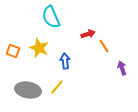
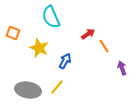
red arrow: rotated 16 degrees counterclockwise
orange square: moved 18 px up
blue arrow: rotated 35 degrees clockwise
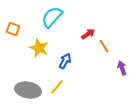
cyan semicircle: moved 1 px right; rotated 65 degrees clockwise
orange square: moved 4 px up
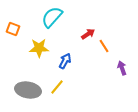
yellow star: rotated 24 degrees counterclockwise
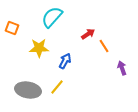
orange square: moved 1 px left, 1 px up
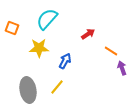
cyan semicircle: moved 5 px left, 2 px down
orange line: moved 7 px right, 5 px down; rotated 24 degrees counterclockwise
gray ellipse: rotated 70 degrees clockwise
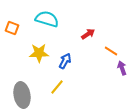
cyan semicircle: rotated 65 degrees clockwise
yellow star: moved 5 px down
gray ellipse: moved 6 px left, 5 px down
